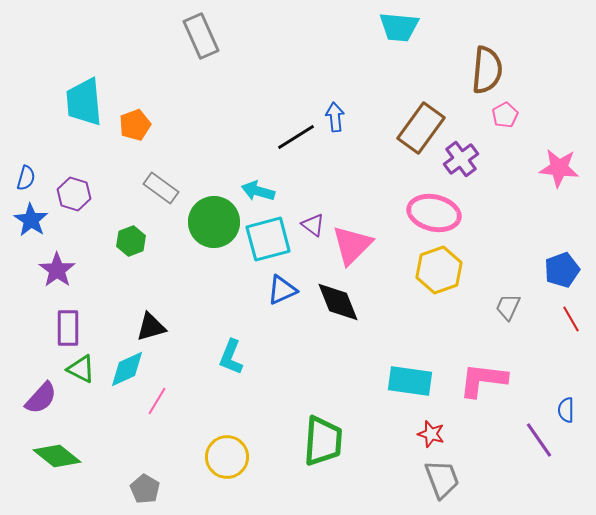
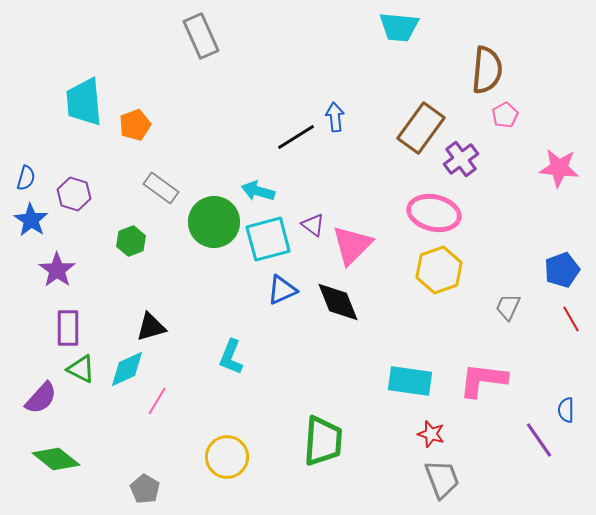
green diamond at (57, 456): moved 1 px left, 3 px down
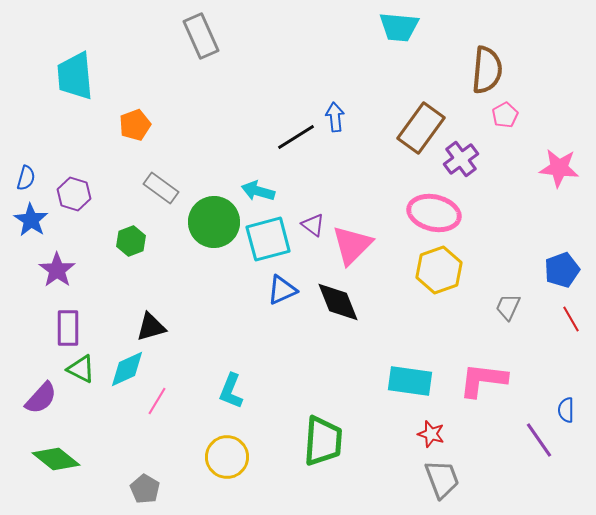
cyan trapezoid at (84, 102): moved 9 px left, 26 px up
cyan L-shape at (231, 357): moved 34 px down
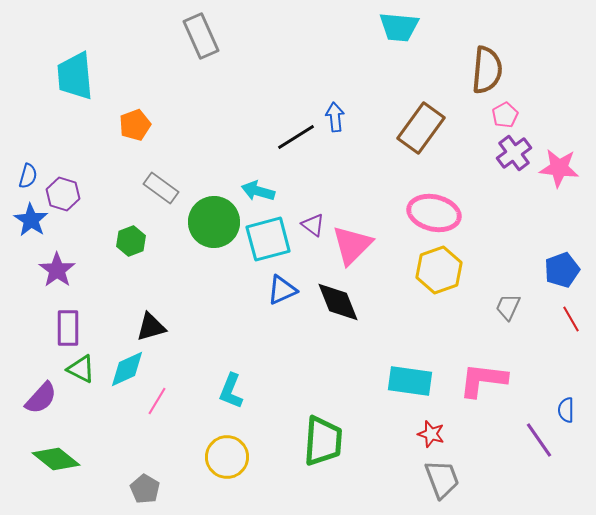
purple cross at (461, 159): moved 53 px right, 6 px up
blue semicircle at (26, 178): moved 2 px right, 2 px up
purple hexagon at (74, 194): moved 11 px left
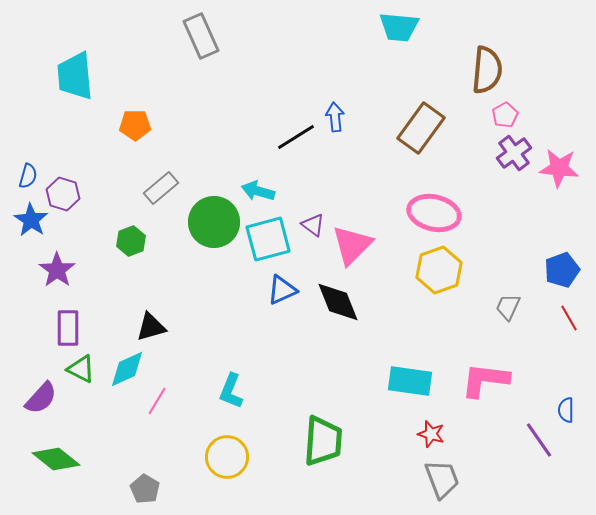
orange pentagon at (135, 125): rotated 20 degrees clockwise
gray rectangle at (161, 188): rotated 76 degrees counterclockwise
red line at (571, 319): moved 2 px left, 1 px up
pink L-shape at (483, 380): moved 2 px right
